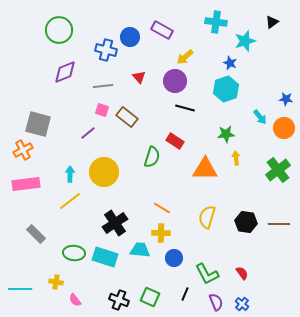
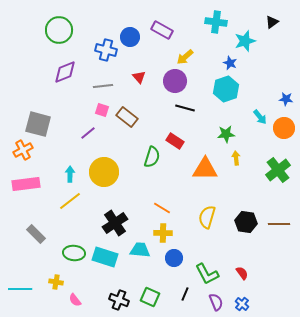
yellow cross at (161, 233): moved 2 px right
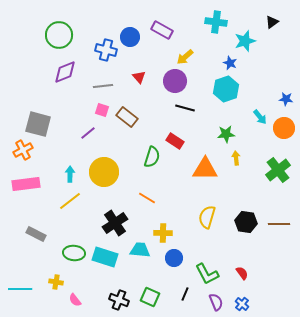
green circle at (59, 30): moved 5 px down
orange line at (162, 208): moved 15 px left, 10 px up
gray rectangle at (36, 234): rotated 18 degrees counterclockwise
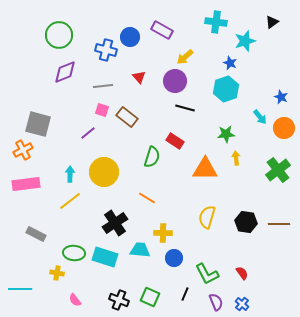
blue star at (286, 99): moved 5 px left, 2 px up; rotated 16 degrees clockwise
yellow cross at (56, 282): moved 1 px right, 9 px up
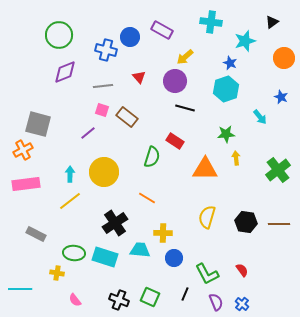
cyan cross at (216, 22): moved 5 px left
orange circle at (284, 128): moved 70 px up
red semicircle at (242, 273): moved 3 px up
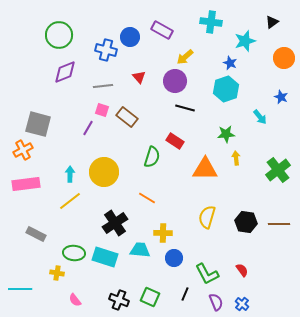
purple line at (88, 133): moved 5 px up; rotated 21 degrees counterclockwise
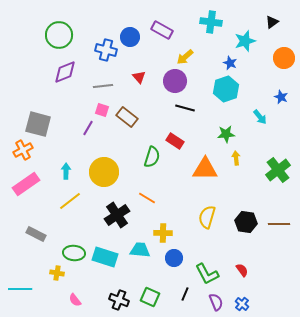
cyan arrow at (70, 174): moved 4 px left, 3 px up
pink rectangle at (26, 184): rotated 28 degrees counterclockwise
black cross at (115, 223): moved 2 px right, 8 px up
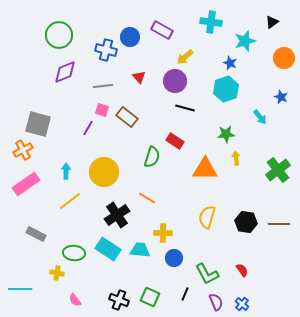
cyan rectangle at (105, 257): moved 3 px right, 8 px up; rotated 15 degrees clockwise
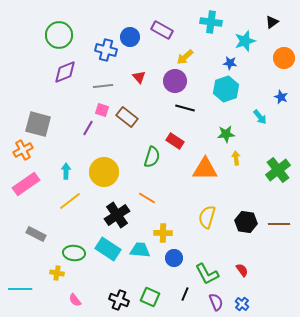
blue star at (230, 63): rotated 16 degrees counterclockwise
